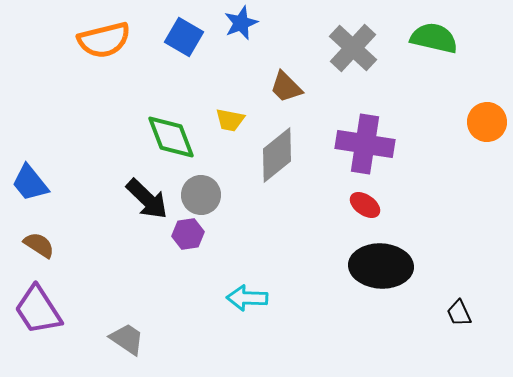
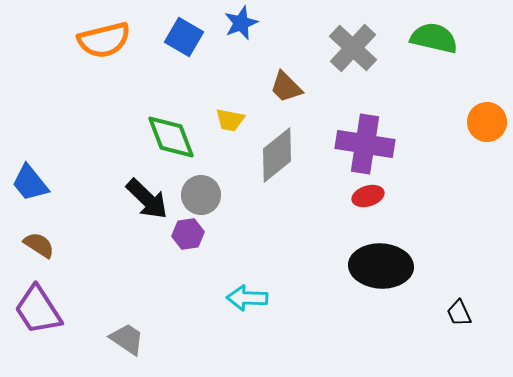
red ellipse: moved 3 px right, 9 px up; rotated 52 degrees counterclockwise
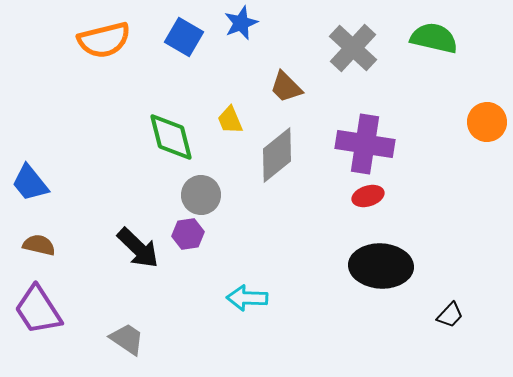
yellow trapezoid: rotated 56 degrees clockwise
green diamond: rotated 6 degrees clockwise
black arrow: moved 9 px left, 49 px down
brown semicircle: rotated 20 degrees counterclockwise
black trapezoid: moved 9 px left, 2 px down; rotated 112 degrees counterclockwise
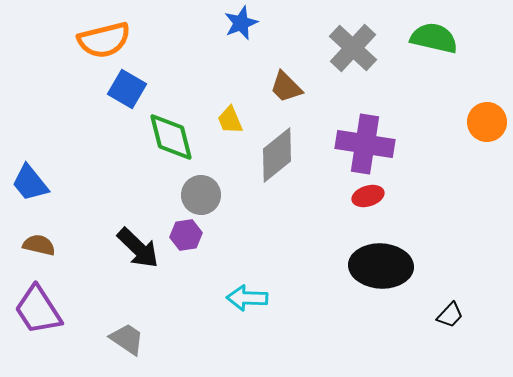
blue square: moved 57 px left, 52 px down
purple hexagon: moved 2 px left, 1 px down
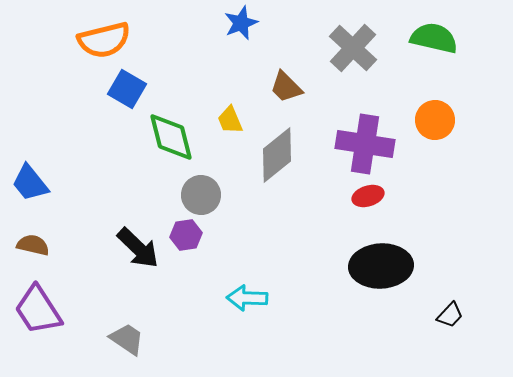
orange circle: moved 52 px left, 2 px up
brown semicircle: moved 6 px left
black ellipse: rotated 6 degrees counterclockwise
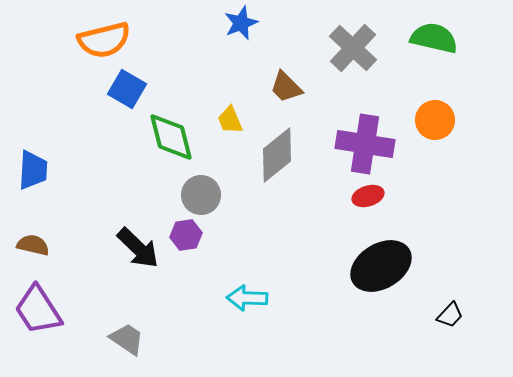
blue trapezoid: moved 3 px right, 13 px up; rotated 138 degrees counterclockwise
black ellipse: rotated 28 degrees counterclockwise
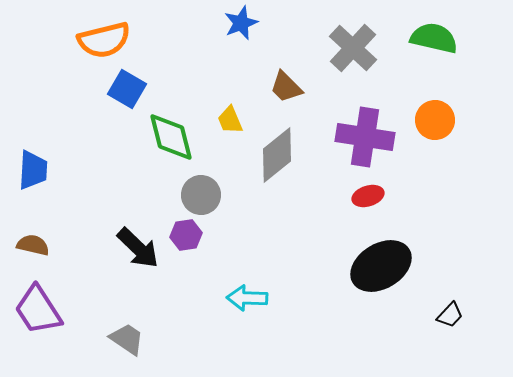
purple cross: moved 7 px up
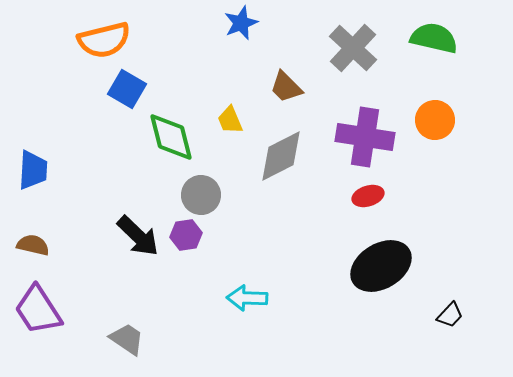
gray diamond: moved 4 px right, 1 px down; rotated 12 degrees clockwise
black arrow: moved 12 px up
